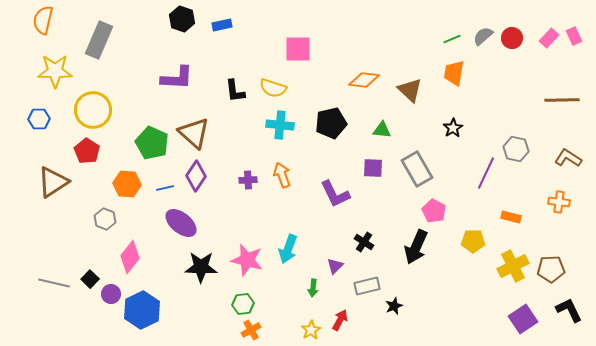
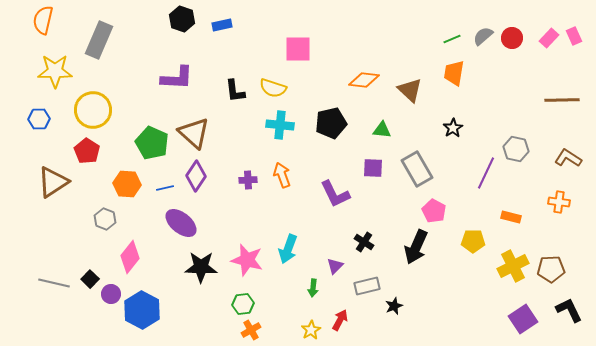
blue hexagon at (142, 310): rotated 6 degrees counterclockwise
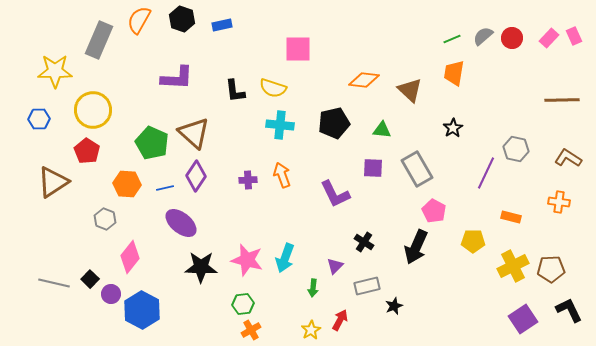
orange semicircle at (43, 20): moved 96 px right; rotated 16 degrees clockwise
black pentagon at (331, 123): moved 3 px right
cyan arrow at (288, 249): moved 3 px left, 9 px down
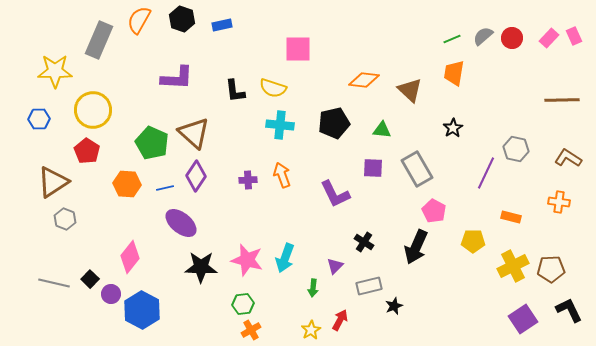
gray hexagon at (105, 219): moved 40 px left
gray rectangle at (367, 286): moved 2 px right
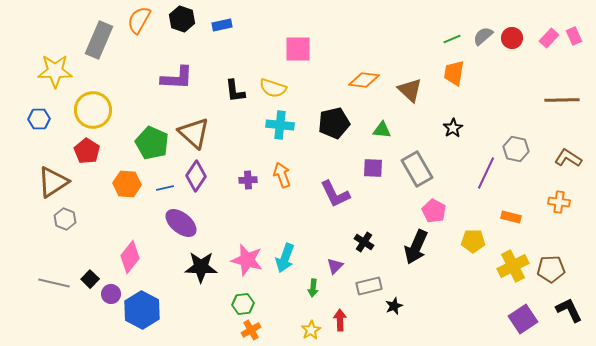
red arrow at (340, 320): rotated 30 degrees counterclockwise
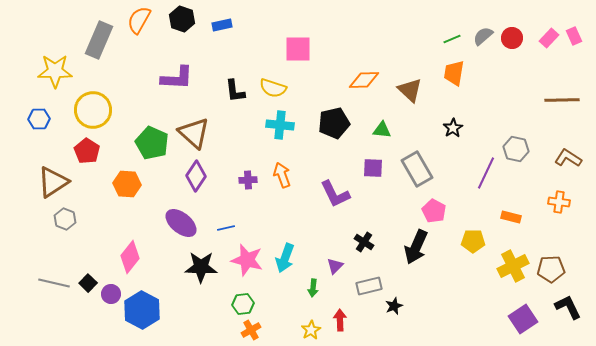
orange diamond at (364, 80): rotated 8 degrees counterclockwise
blue line at (165, 188): moved 61 px right, 40 px down
black square at (90, 279): moved 2 px left, 4 px down
black L-shape at (569, 310): moved 1 px left, 3 px up
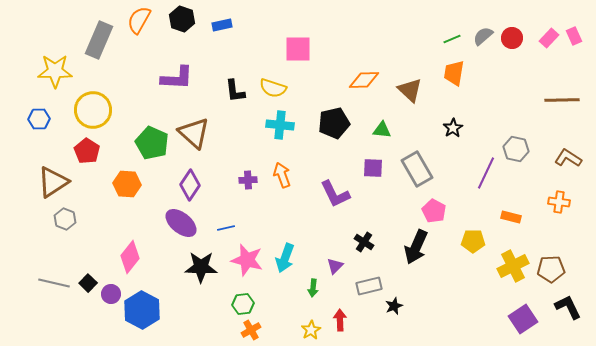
purple diamond at (196, 176): moved 6 px left, 9 px down
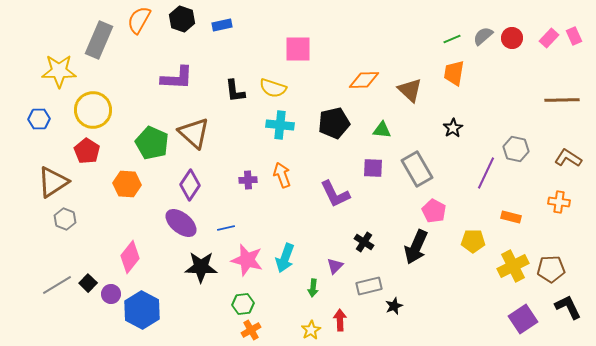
yellow star at (55, 71): moved 4 px right
gray line at (54, 283): moved 3 px right, 2 px down; rotated 44 degrees counterclockwise
